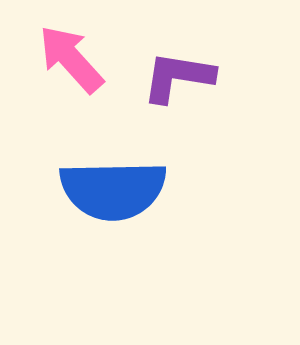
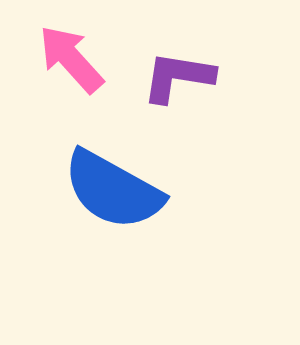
blue semicircle: rotated 30 degrees clockwise
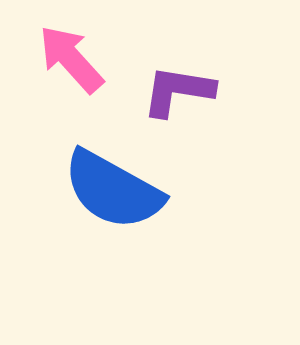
purple L-shape: moved 14 px down
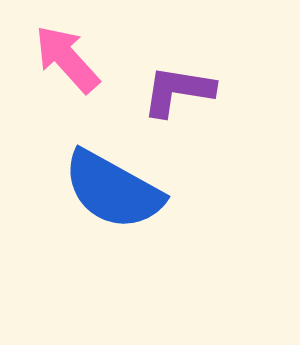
pink arrow: moved 4 px left
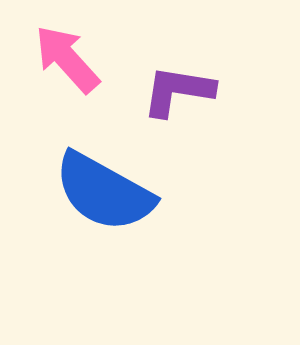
blue semicircle: moved 9 px left, 2 px down
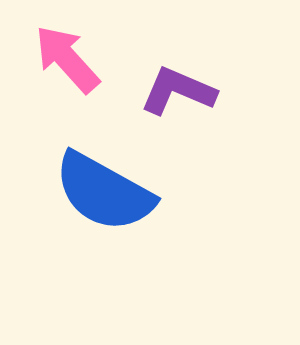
purple L-shape: rotated 14 degrees clockwise
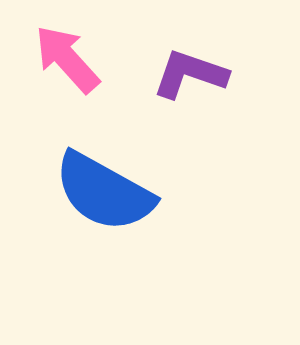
purple L-shape: moved 12 px right, 17 px up; rotated 4 degrees counterclockwise
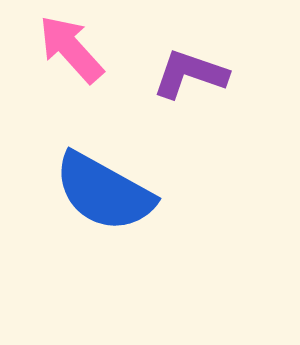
pink arrow: moved 4 px right, 10 px up
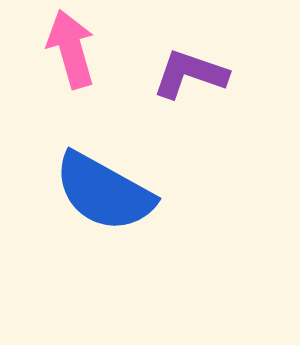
pink arrow: rotated 26 degrees clockwise
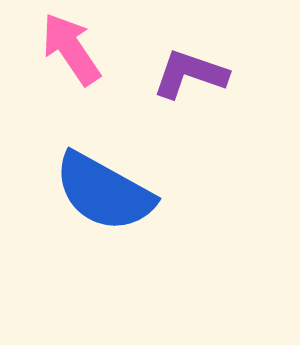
pink arrow: rotated 18 degrees counterclockwise
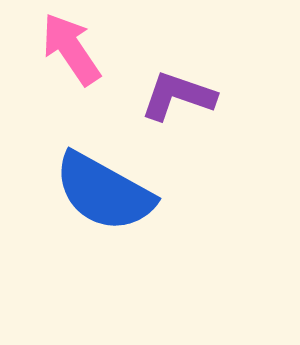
purple L-shape: moved 12 px left, 22 px down
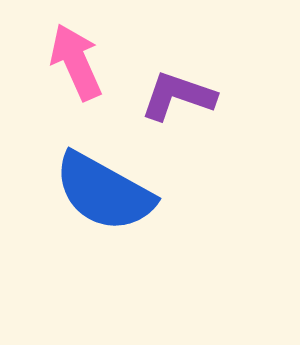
pink arrow: moved 5 px right, 13 px down; rotated 10 degrees clockwise
